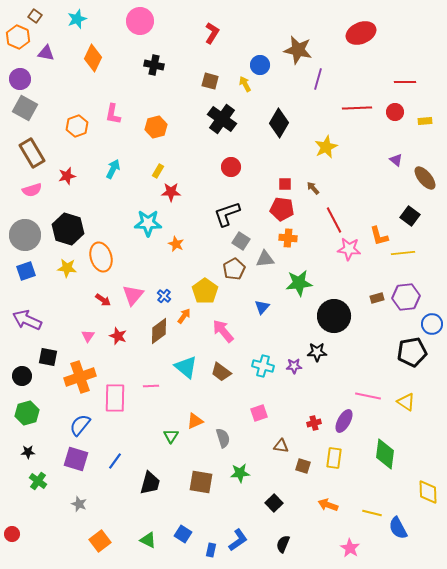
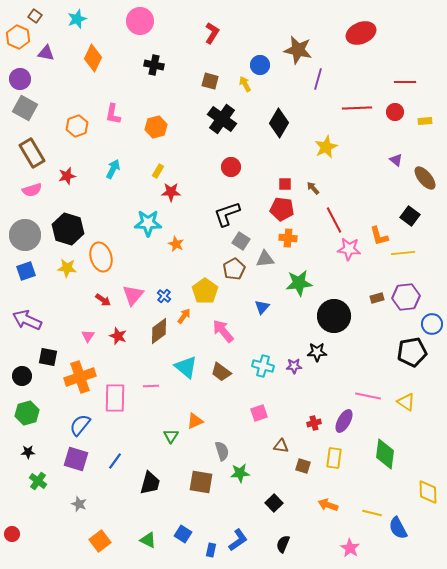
gray semicircle at (223, 438): moved 1 px left, 13 px down
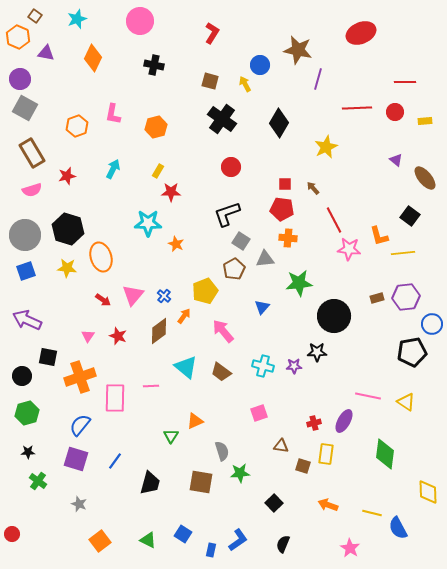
yellow pentagon at (205, 291): rotated 15 degrees clockwise
yellow rectangle at (334, 458): moved 8 px left, 4 px up
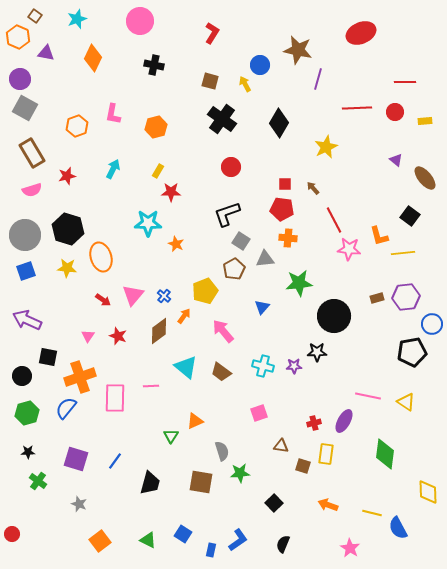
blue semicircle at (80, 425): moved 14 px left, 17 px up
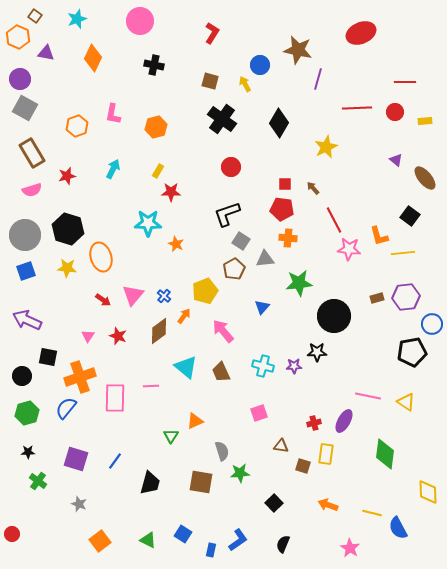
brown trapezoid at (221, 372): rotated 30 degrees clockwise
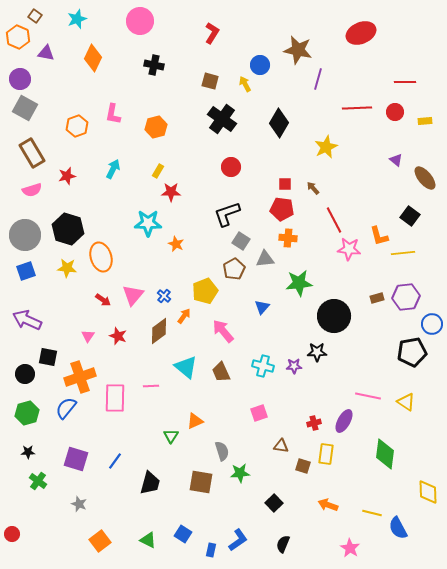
black circle at (22, 376): moved 3 px right, 2 px up
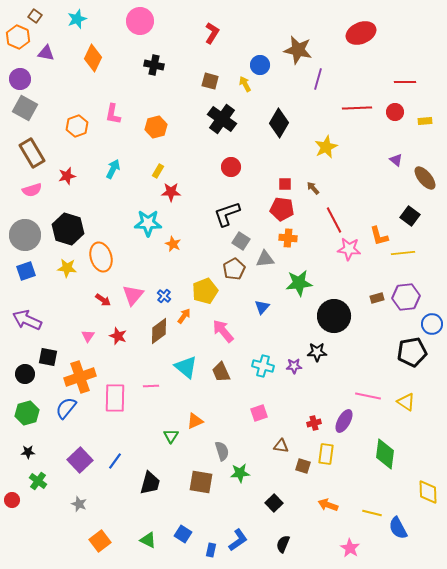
orange star at (176, 244): moved 3 px left
purple square at (76, 459): moved 4 px right, 1 px down; rotated 30 degrees clockwise
red circle at (12, 534): moved 34 px up
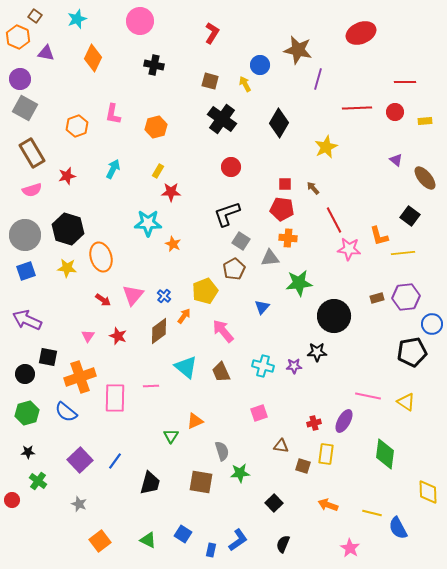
gray triangle at (265, 259): moved 5 px right, 1 px up
blue semicircle at (66, 408): moved 4 px down; rotated 90 degrees counterclockwise
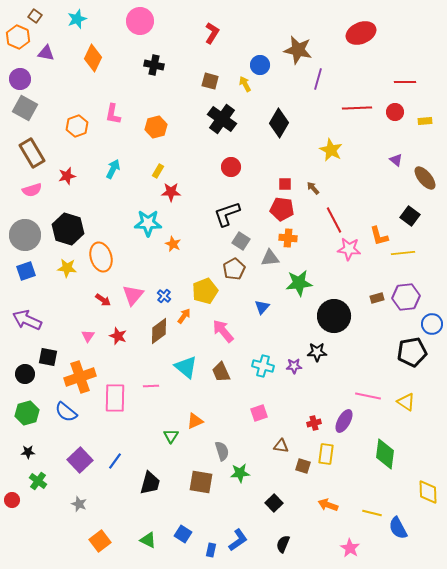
yellow star at (326, 147): moved 5 px right, 3 px down; rotated 20 degrees counterclockwise
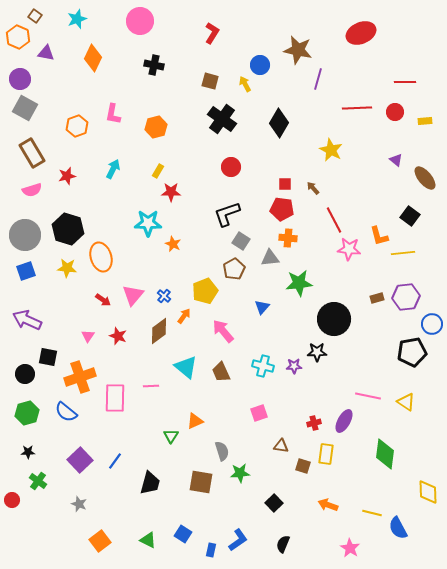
black circle at (334, 316): moved 3 px down
